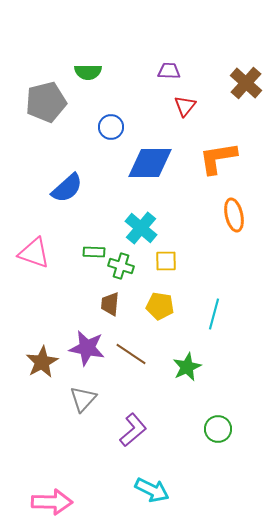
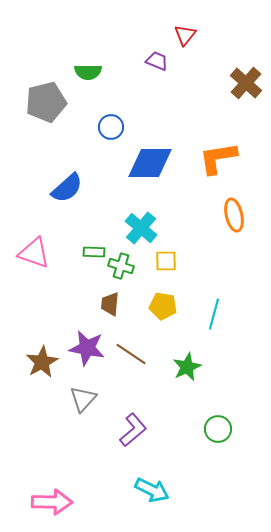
purple trapezoid: moved 12 px left, 10 px up; rotated 20 degrees clockwise
red triangle: moved 71 px up
yellow pentagon: moved 3 px right
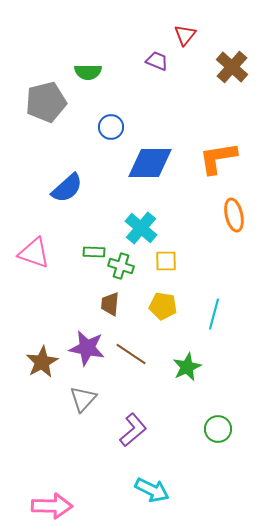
brown cross: moved 14 px left, 16 px up
pink arrow: moved 4 px down
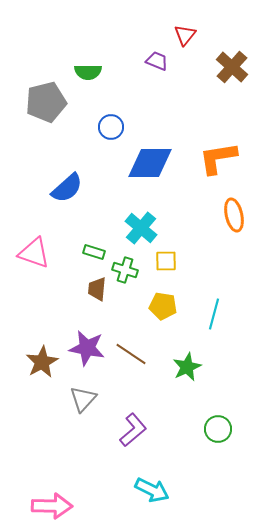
green rectangle: rotated 15 degrees clockwise
green cross: moved 4 px right, 4 px down
brown trapezoid: moved 13 px left, 15 px up
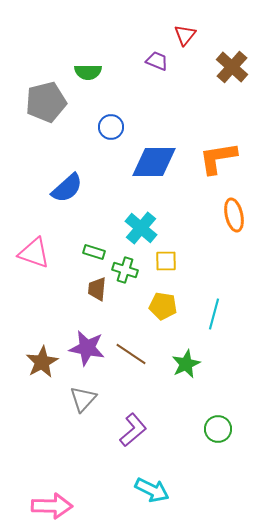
blue diamond: moved 4 px right, 1 px up
green star: moved 1 px left, 3 px up
